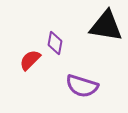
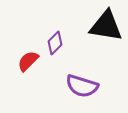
purple diamond: rotated 35 degrees clockwise
red semicircle: moved 2 px left, 1 px down
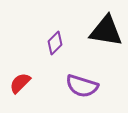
black triangle: moved 5 px down
red semicircle: moved 8 px left, 22 px down
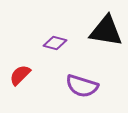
purple diamond: rotated 60 degrees clockwise
red semicircle: moved 8 px up
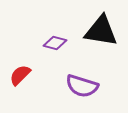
black triangle: moved 5 px left
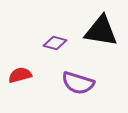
red semicircle: rotated 30 degrees clockwise
purple semicircle: moved 4 px left, 3 px up
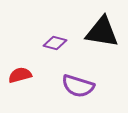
black triangle: moved 1 px right, 1 px down
purple semicircle: moved 3 px down
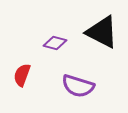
black triangle: rotated 18 degrees clockwise
red semicircle: moved 2 px right; rotated 55 degrees counterclockwise
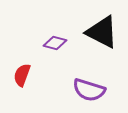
purple semicircle: moved 11 px right, 4 px down
